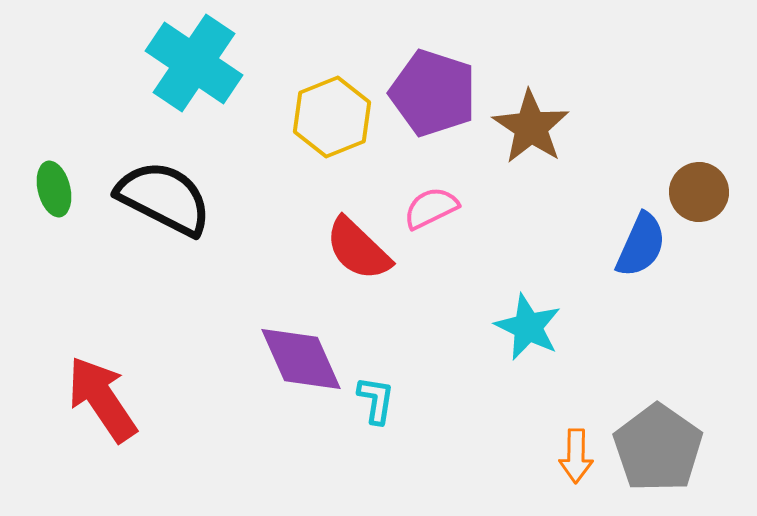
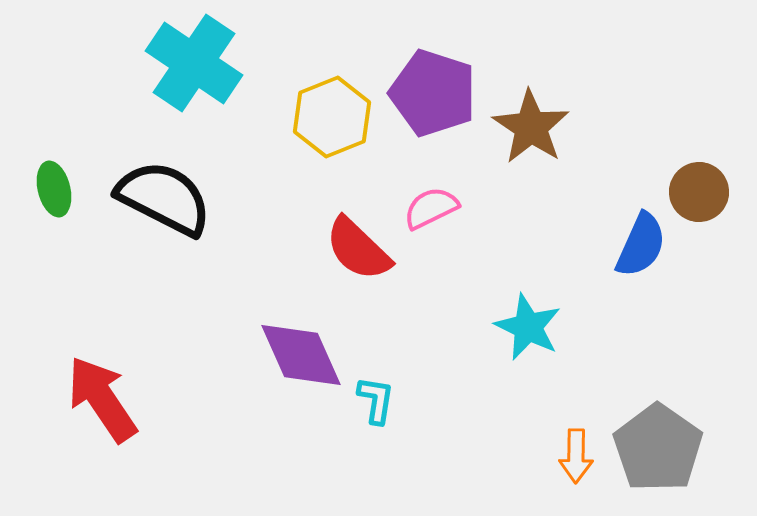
purple diamond: moved 4 px up
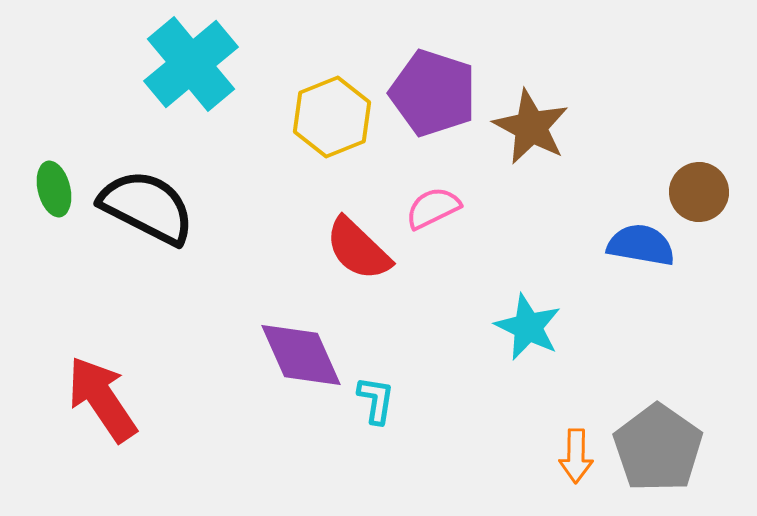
cyan cross: moved 3 px left, 1 px down; rotated 16 degrees clockwise
brown star: rotated 6 degrees counterclockwise
black semicircle: moved 17 px left, 9 px down
pink semicircle: moved 2 px right
blue semicircle: rotated 104 degrees counterclockwise
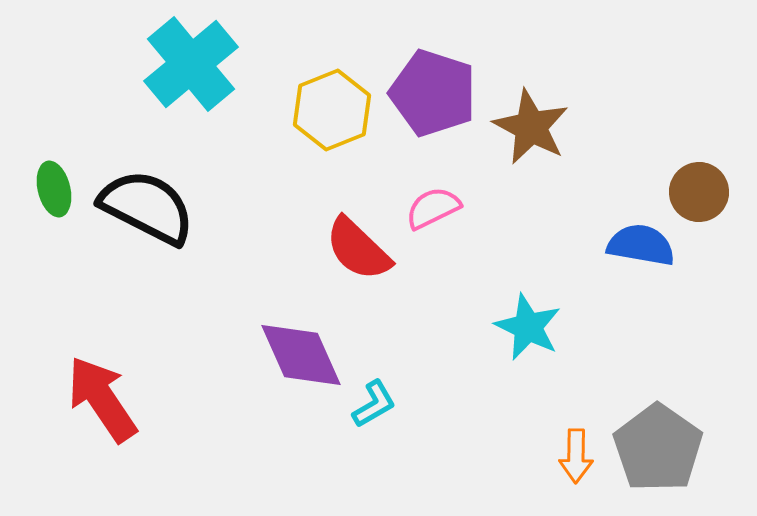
yellow hexagon: moved 7 px up
cyan L-shape: moved 2 px left, 4 px down; rotated 51 degrees clockwise
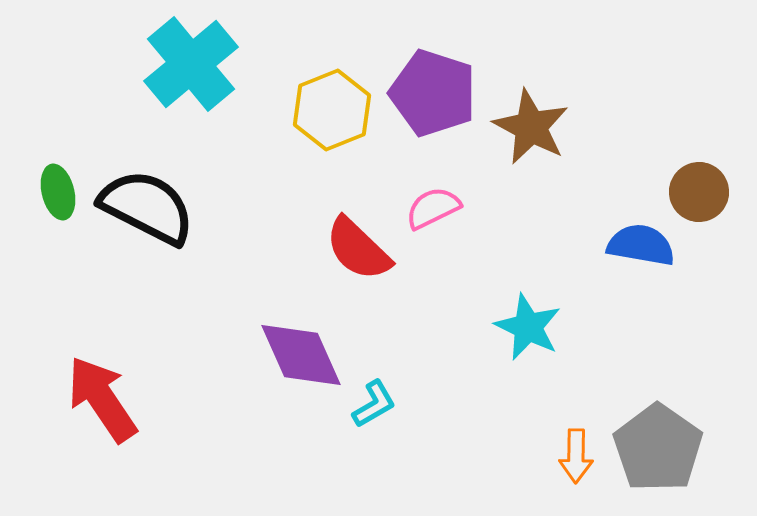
green ellipse: moved 4 px right, 3 px down
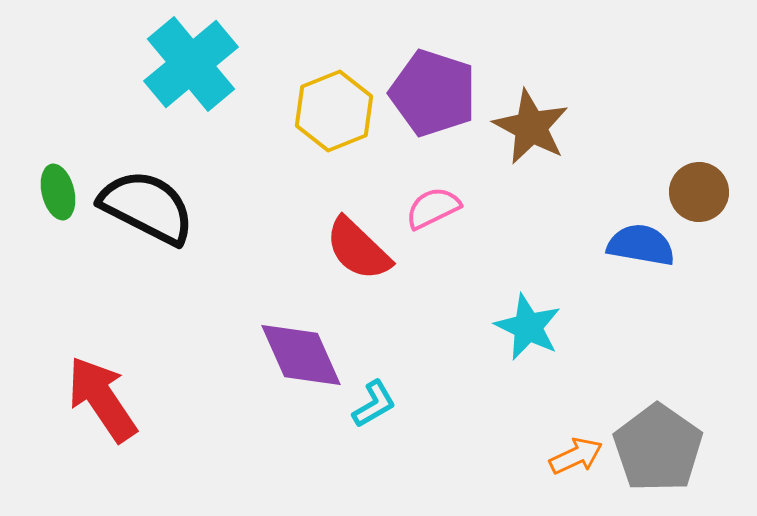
yellow hexagon: moved 2 px right, 1 px down
orange arrow: rotated 116 degrees counterclockwise
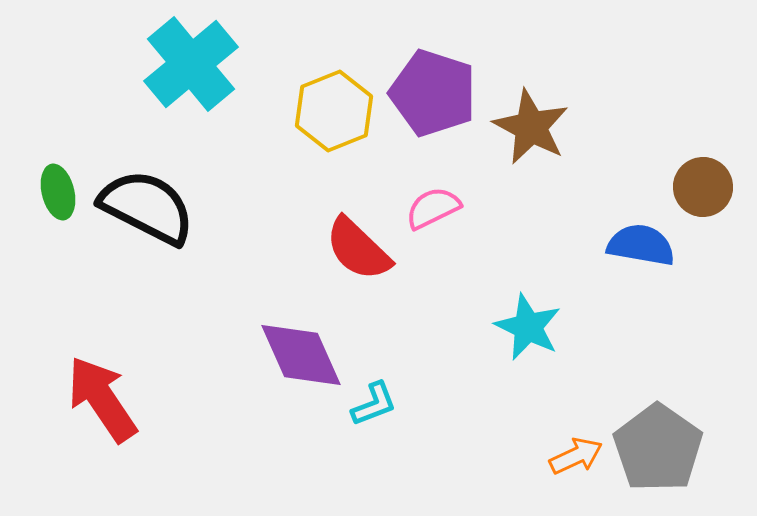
brown circle: moved 4 px right, 5 px up
cyan L-shape: rotated 9 degrees clockwise
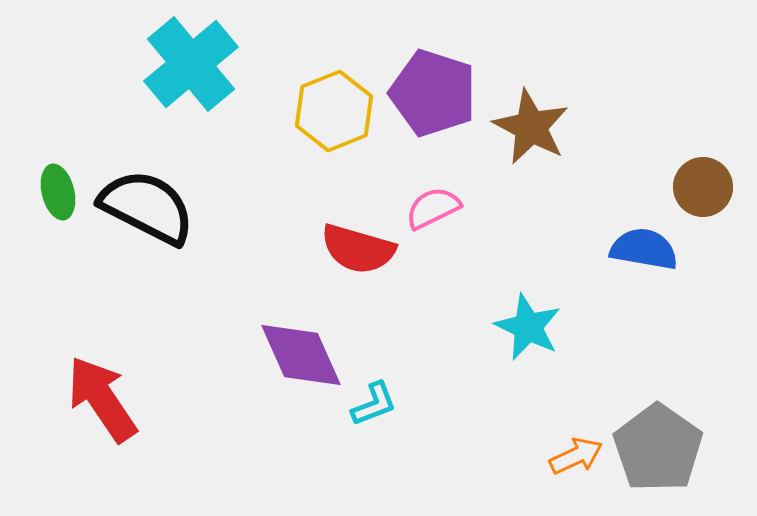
blue semicircle: moved 3 px right, 4 px down
red semicircle: rotated 28 degrees counterclockwise
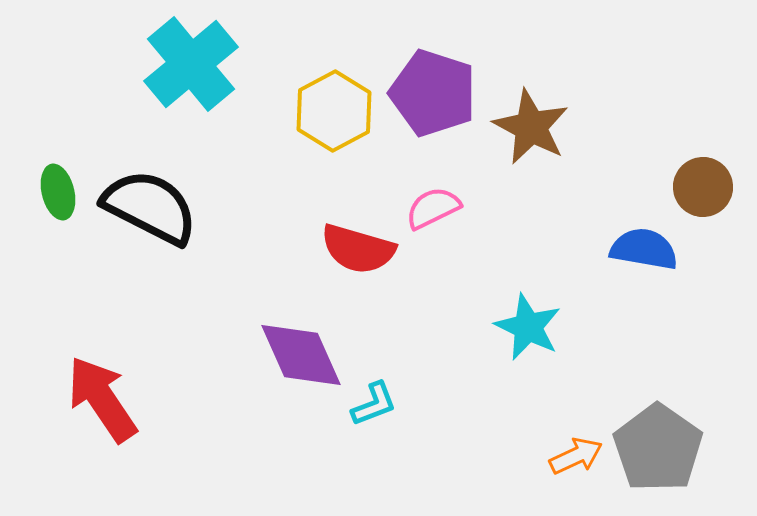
yellow hexagon: rotated 6 degrees counterclockwise
black semicircle: moved 3 px right
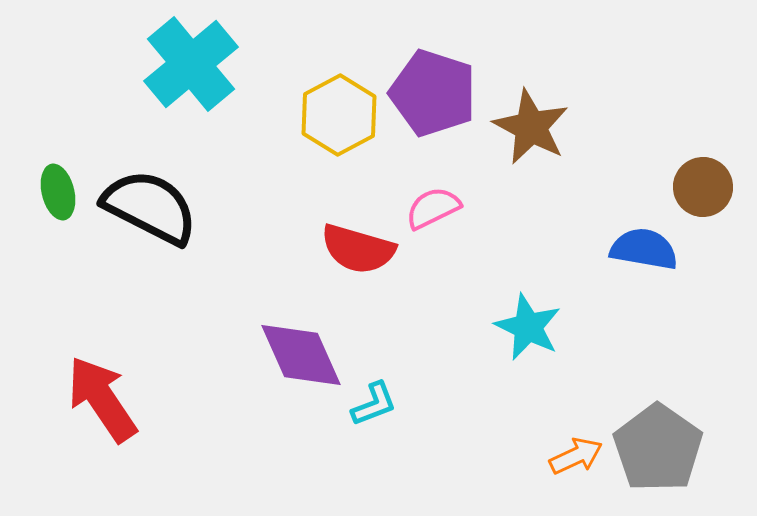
yellow hexagon: moved 5 px right, 4 px down
